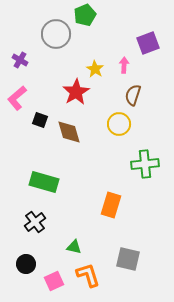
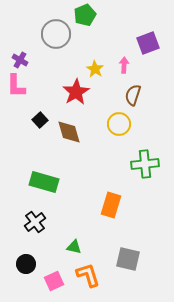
pink L-shape: moved 1 px left, 12 px up; rotated 50 degrees counterclockwise
black square: rotated 28 degrees clockwise
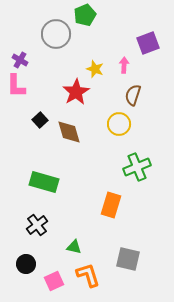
yellow star: rotated 12 degrees counterclockwise
green cross: moved 8 px left, 3 px down; rotated 16 degrees counterclockwise
black cross: moved 2 px right, 3 px down
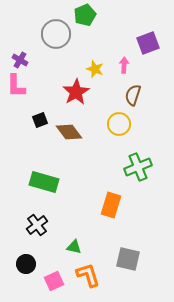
black square: rotated 21 degrees clockwise
brown diamond: rotated 20 degrees counterclockwise
green cross: moved 1 px right
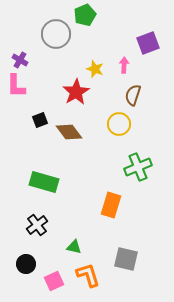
gray square: moved 2 px left
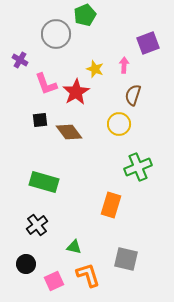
pink L-shape: moved 30 px right, 2 px up; rotated 20 degrees counterclockwise
black square: rotated 14 degrees clockwise
